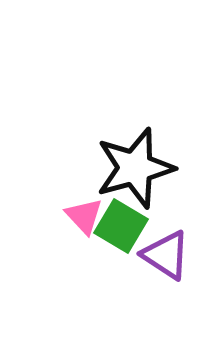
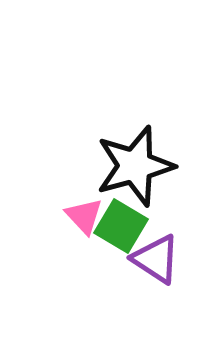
black star: moved 2 px up
purple triangle: moved 10 px left, 4 px down
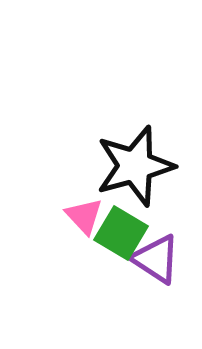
green square: moved 7 px down
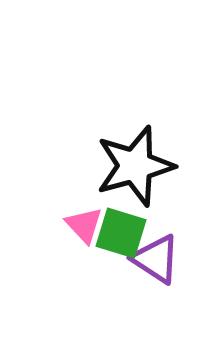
pink triangle: moved 9 px down
green square: rotated 14 degrees counterclockwise
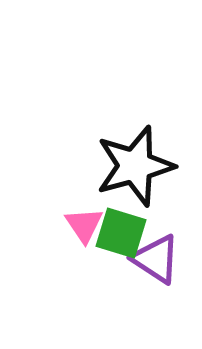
pink triangle: rotated 9 degrees clockwise
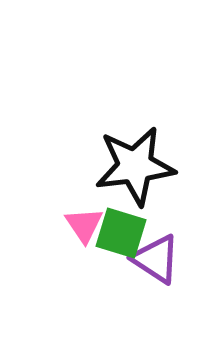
black star: rotated 8 degrees clockwise
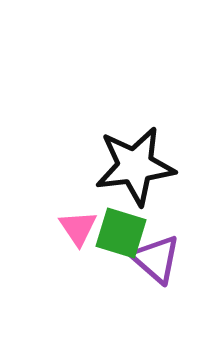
pink triangle: moved 6 px left, 3 px down
purple triangle: rotated 8 degrees clockwise
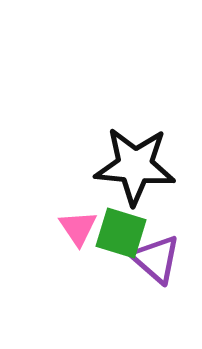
black star: rotated 12 degrees clockwise
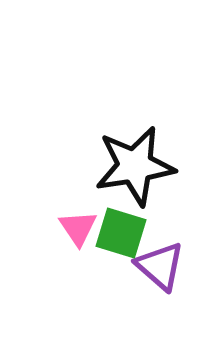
black star: rotated 14 degrees counterclockwise
purple triangle: moved 4 px right, 7 px down
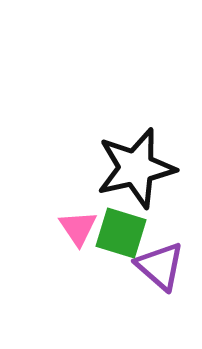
black star: moved 1 px right, 2 px down; rotated 4 degrees counterclockwise
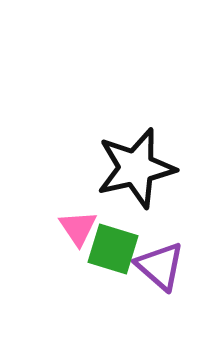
green square: moved 8 px left, 16 px down
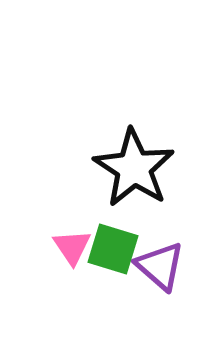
black star: moved 2 px left; rotated 26 degrees counterclockwise
pink triangle: moved 6 px left, 19 px down
